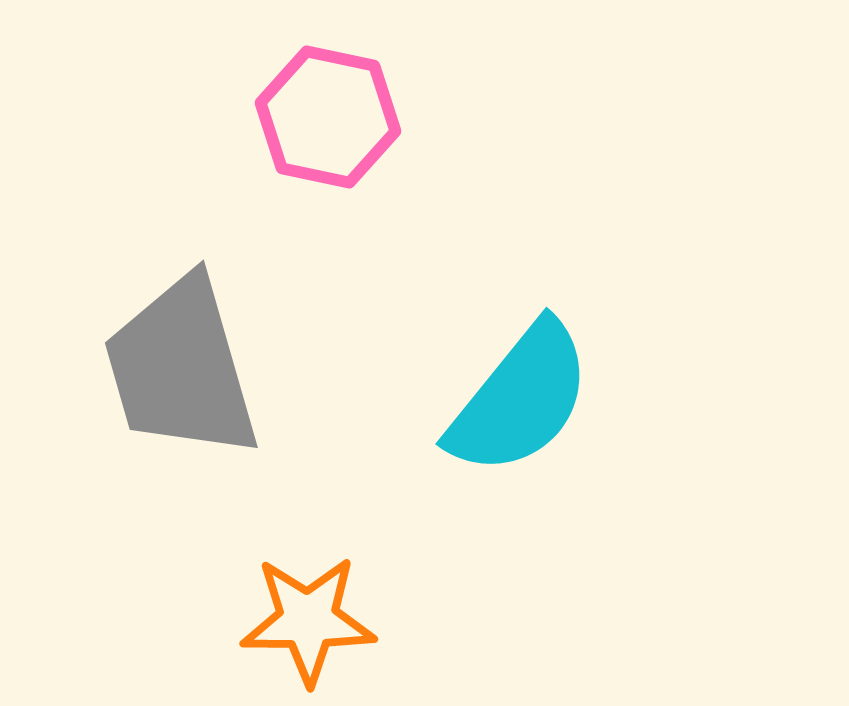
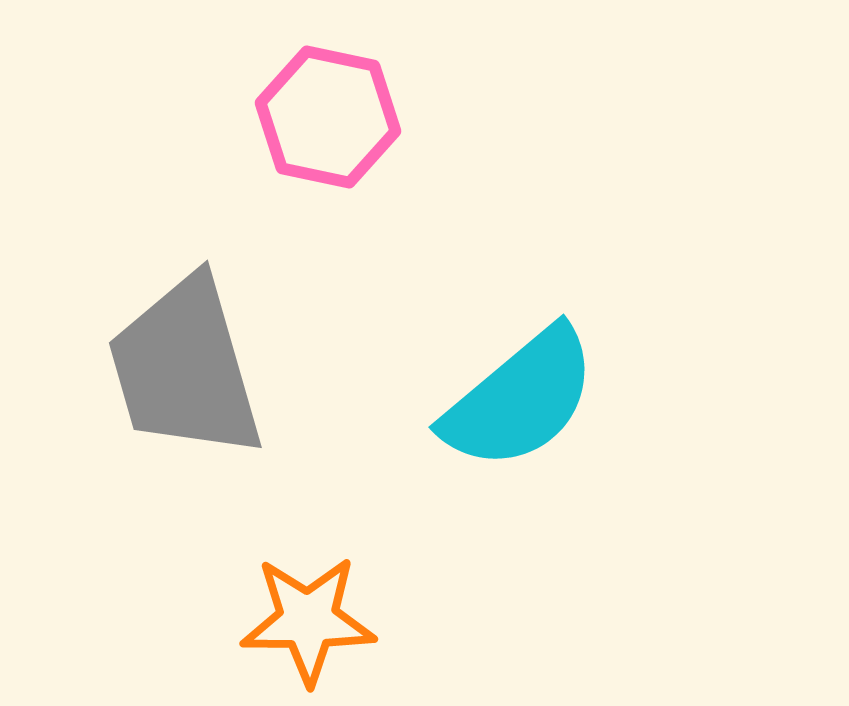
gray trapezoid: moved 4 px right
cyan semicircle: rotated 11 degrees clockwise
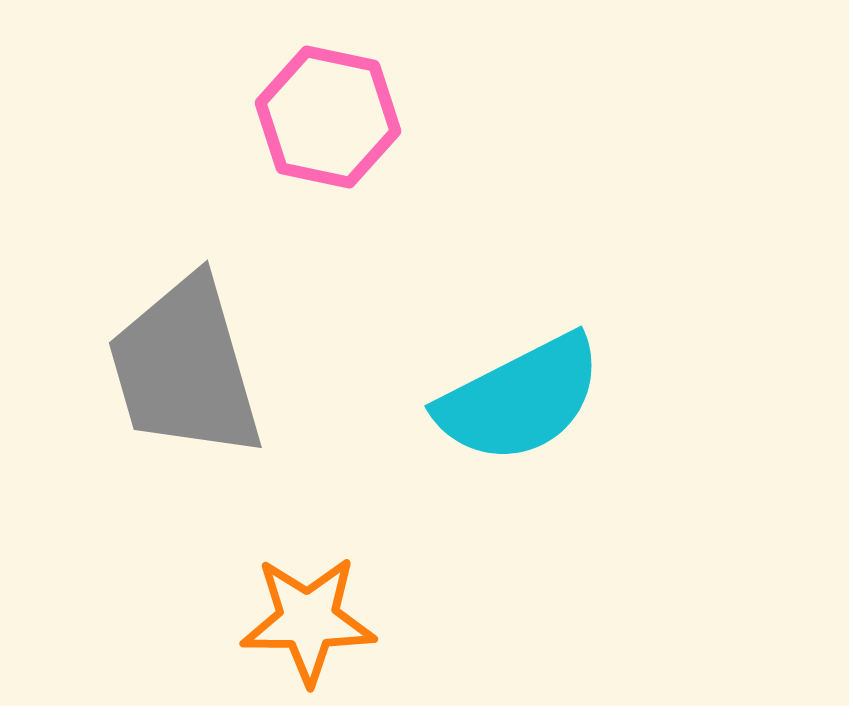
cyan semicircle: rotated 13 degrees clockwise
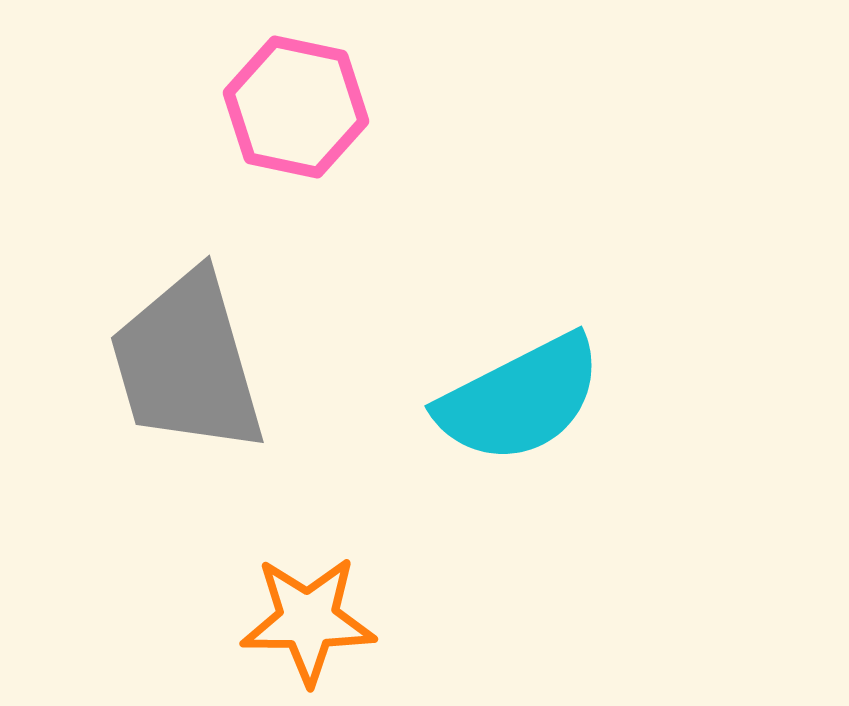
pink hexagon: moved 32 px left, 10 px up
gray trapezoid: moved 2 px right, 5 px up
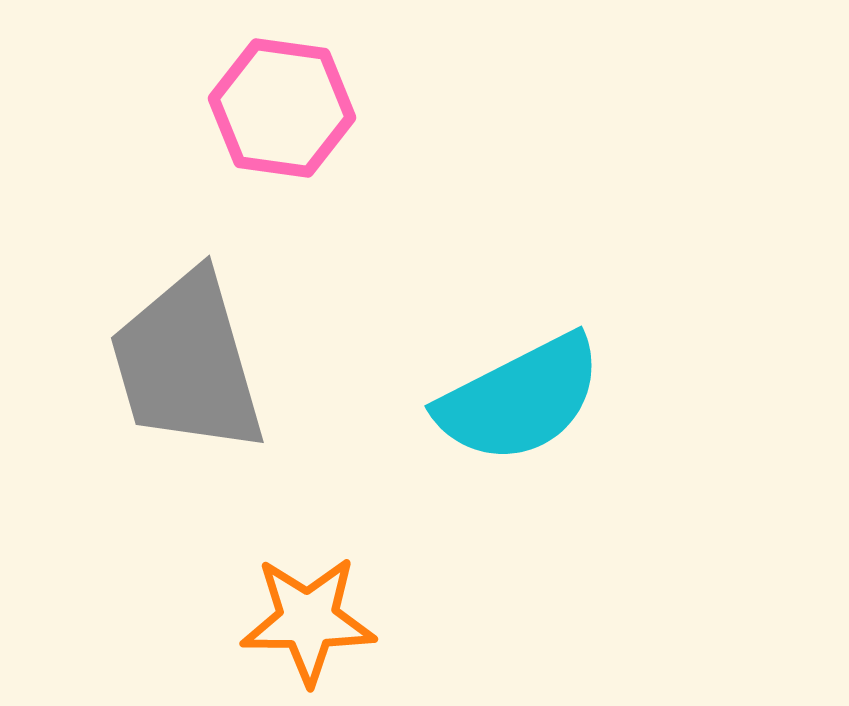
pink hexagon: moved 14 px left, 1 px down; rotated 4 degrees counterclockwise
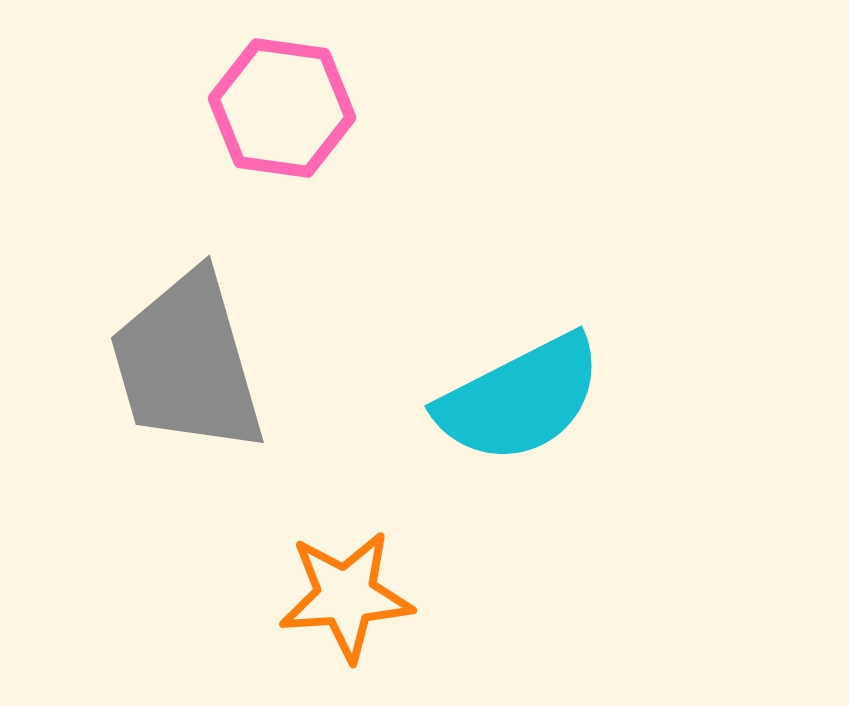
orange star: moved 38 px right, 24 px up; rotated 4 degrees counterclockwise
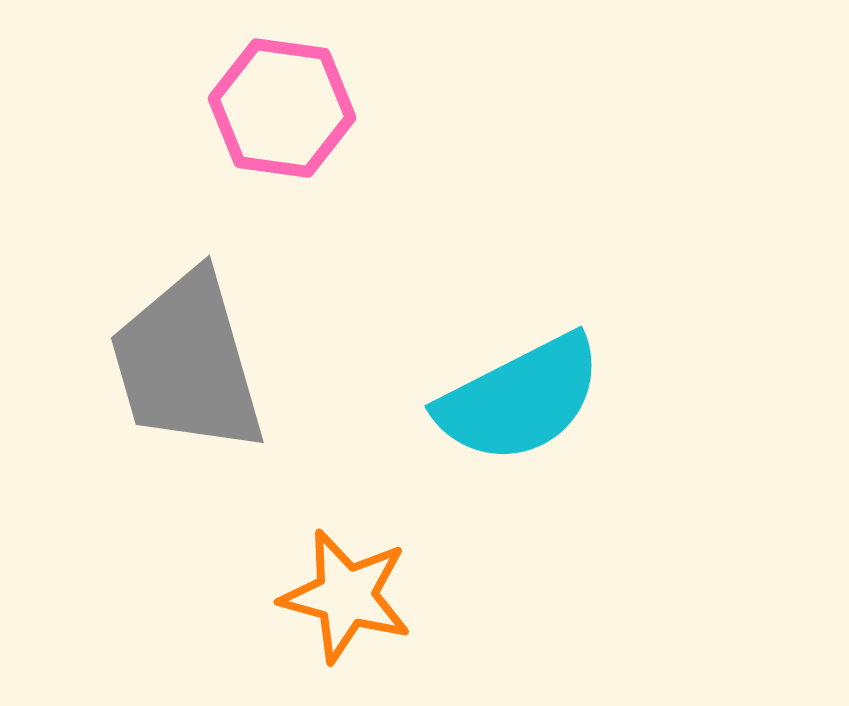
orange star: rotated 19 degrees clockwise
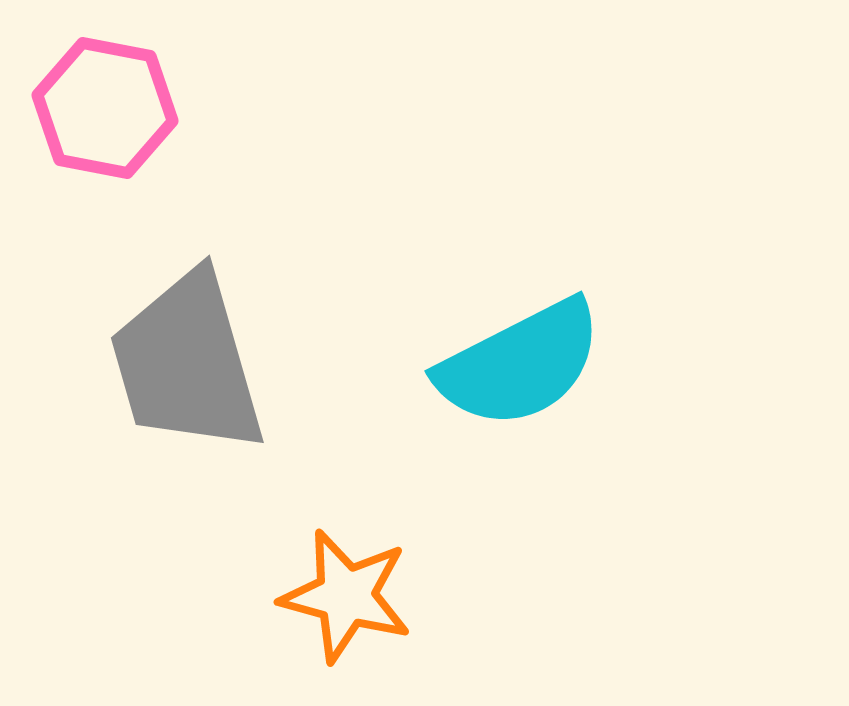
pink hexagon: moved 177 px left; rotated 3 degrees clockwise
cyan semicircle: moved 35 px up
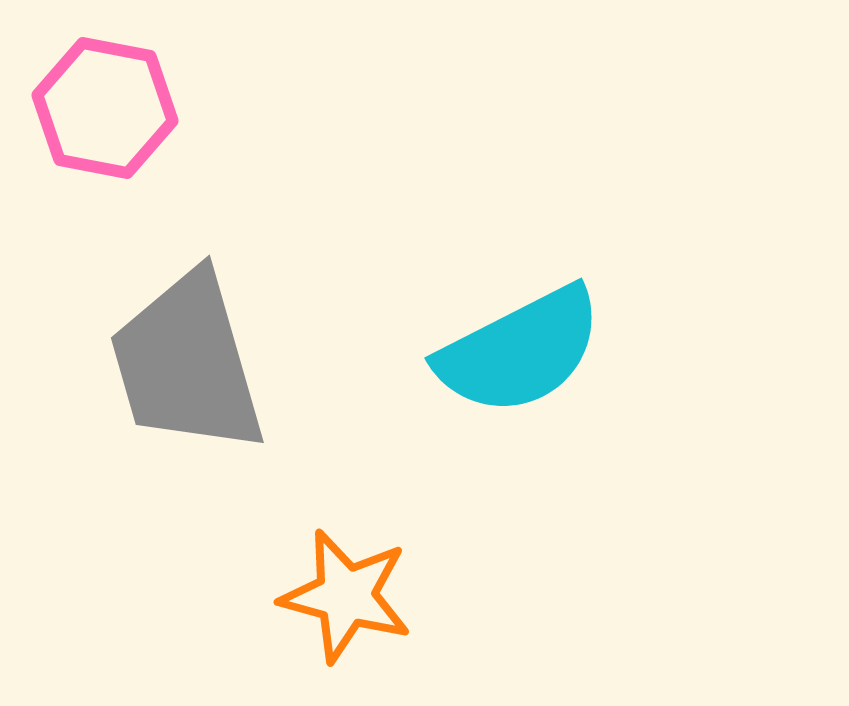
cyan semicircle: moved 13 px up
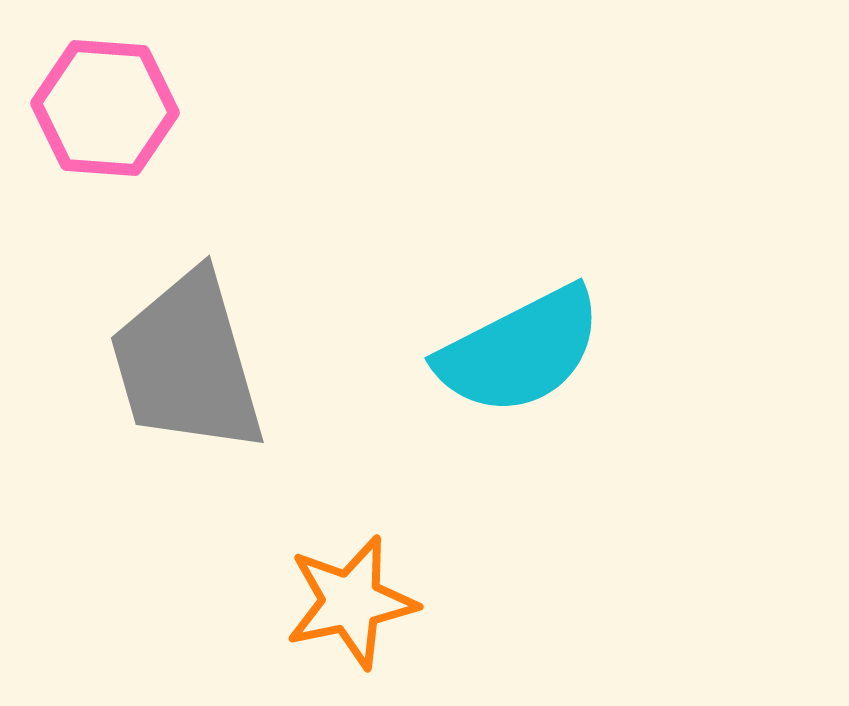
pink hexagon: rotated 7 degrees counterclockwise
orange star: moved 5 px right, 6 px down; rotated 27 degrees counterclockwise
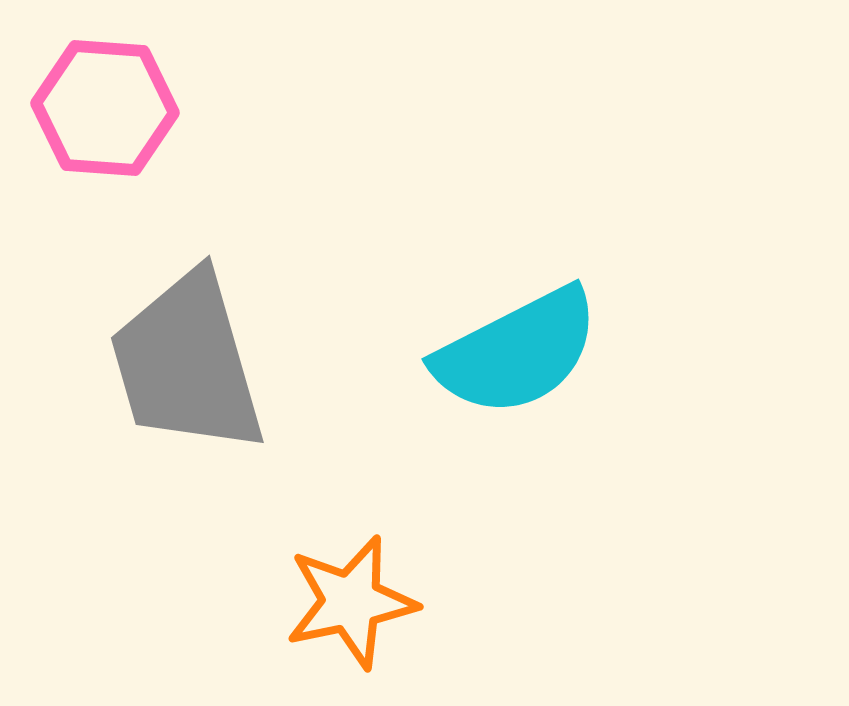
cyan semicircle: moved 3 px left, 1 px down
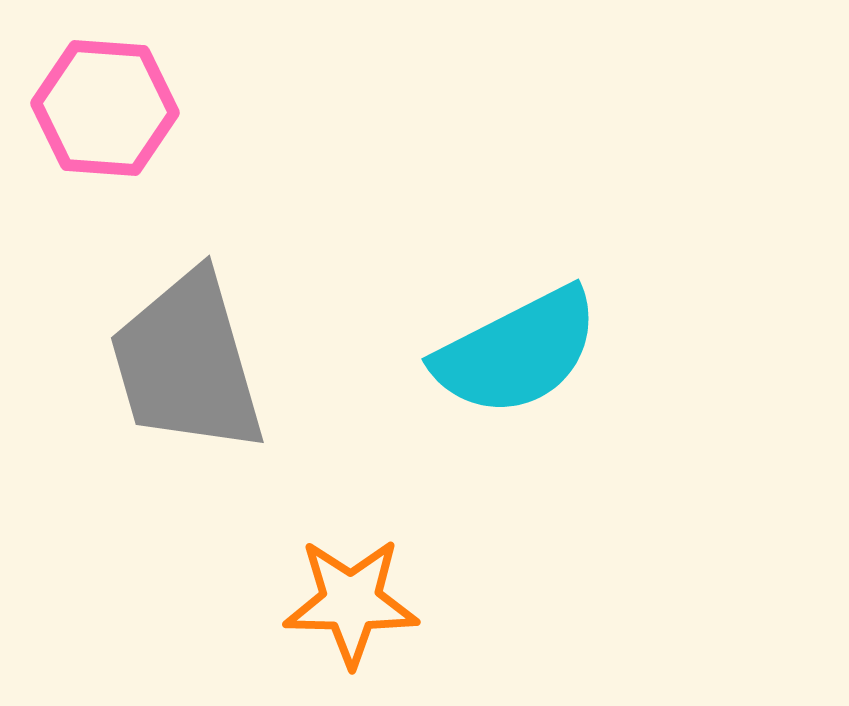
orange star: rotated 13 degrees clockwise
